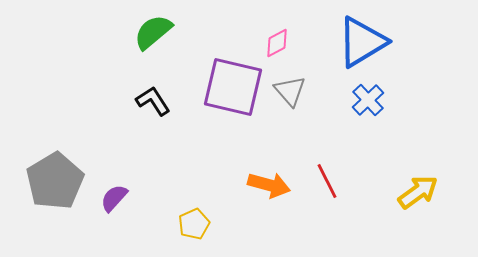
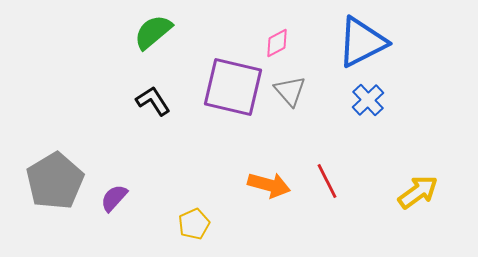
blue triangle: rotated 4 degrees clockwise
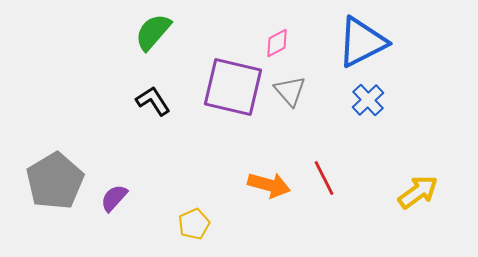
green semicircle: rotated 9 degrees counterclockwise
red line: moved 3 px left, 3 px up
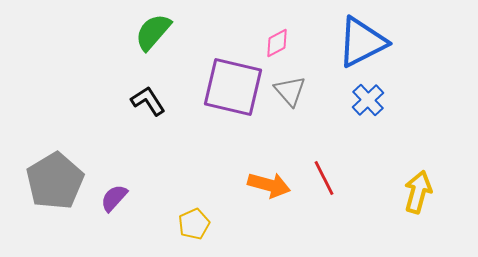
black L-shape: moved 5 px left
yellow arrow: rotated 39 degrees counterclockwise
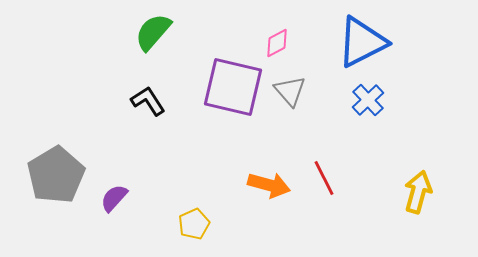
gray pentagon: moved 1 px right, 6 px up
